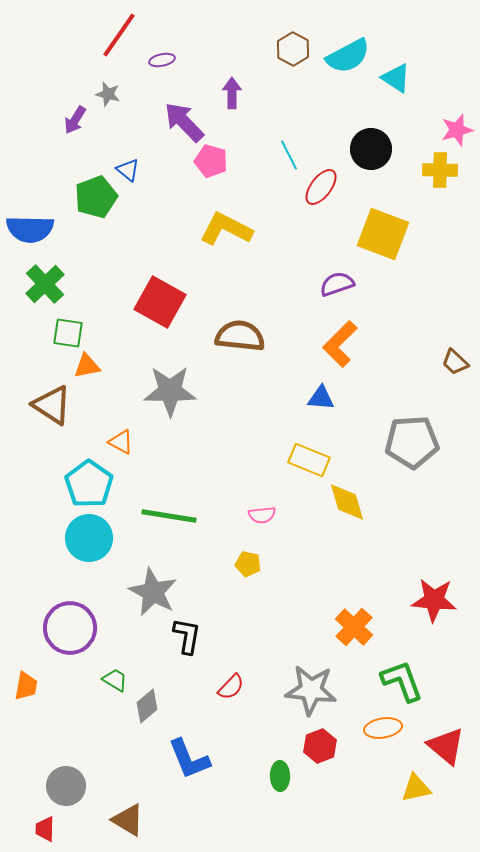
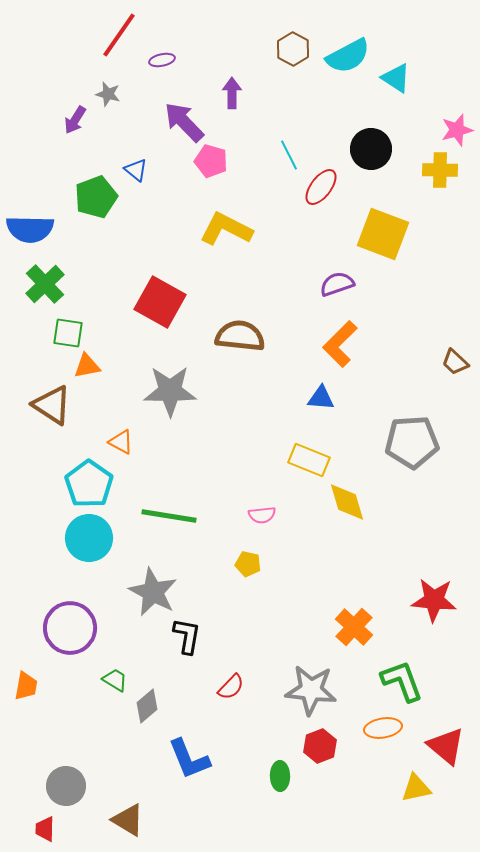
blue triangle at (128, 170): moved 8 px right
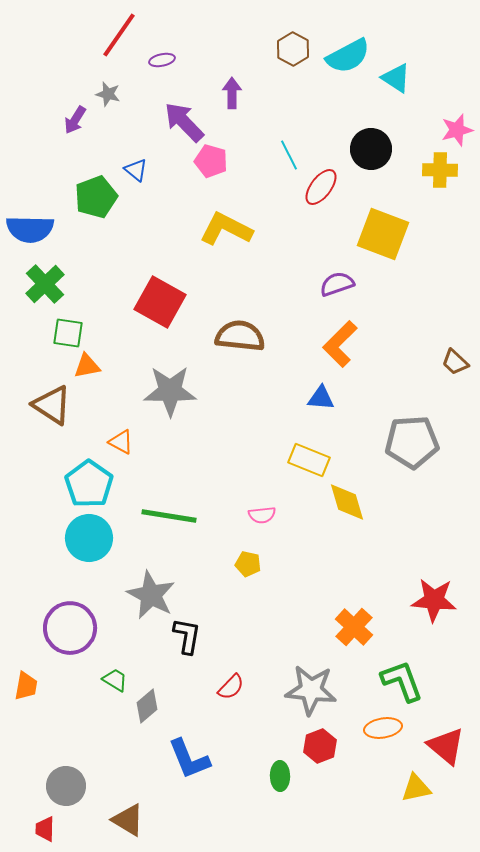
gray star at (153, 592): moved 2 px left, 3 px down
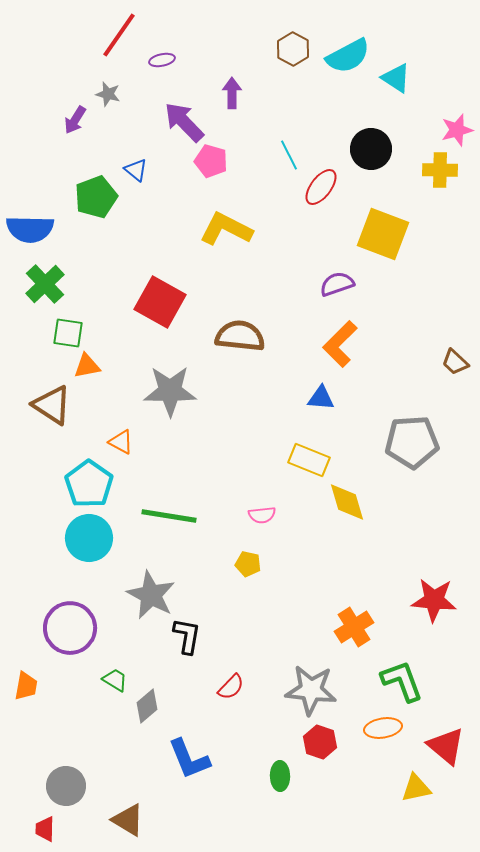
orange cross at (354, 627): rotated 15 degrees clockwise
red hexagon at (320, 746): moved 4 px up; rotated 20 degrees counterclockwise
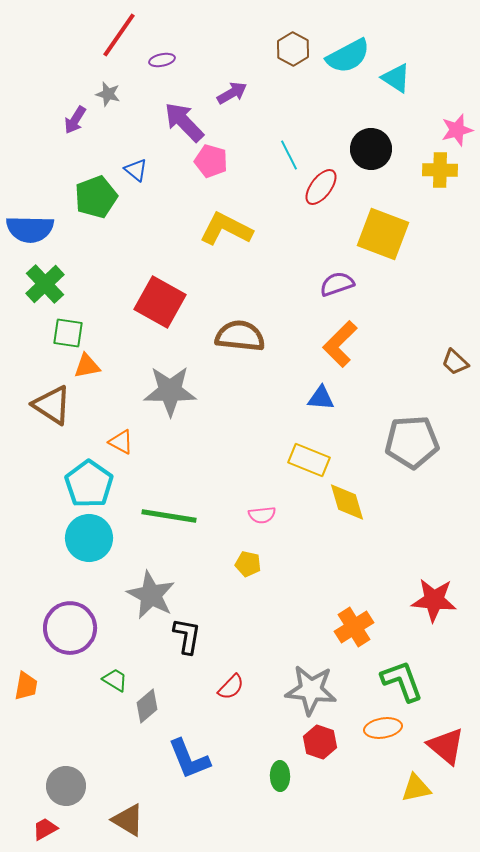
purple arrow at (232, 93): rotated 60 degrees clockwise
red trapezoid at (45, 829): rotated 60 degrees clockwise
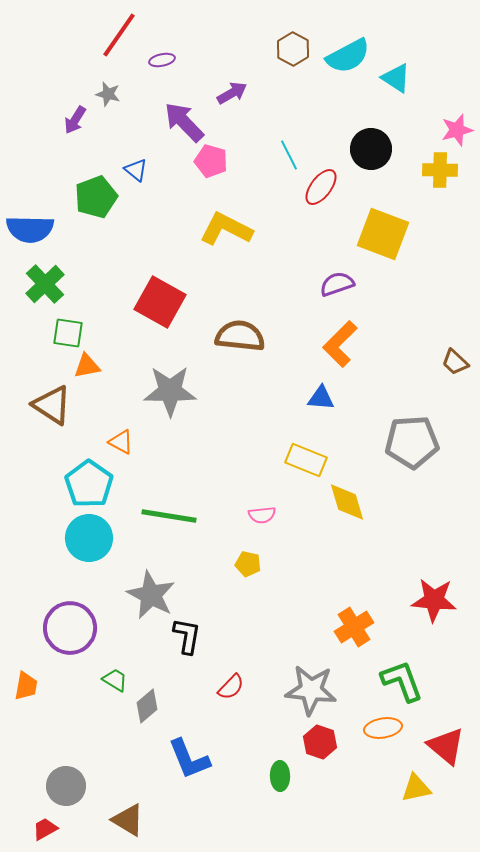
yellow rectangle at (309, 460): moved 3 px left
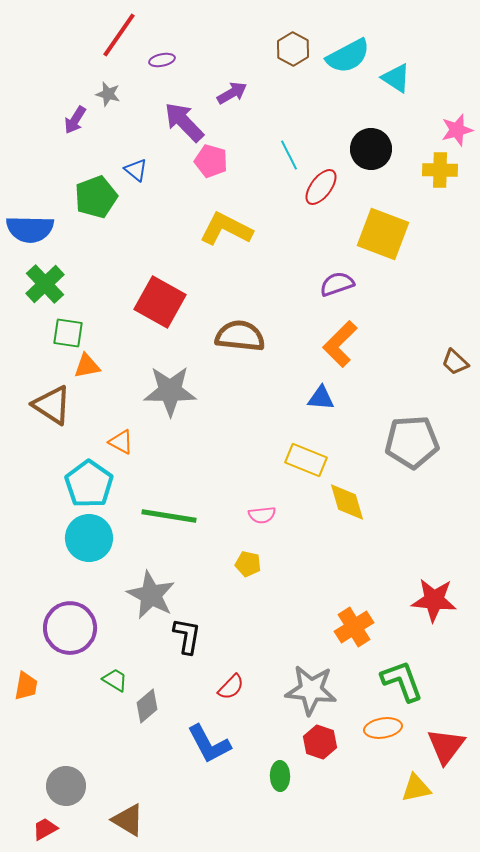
red triangle at (446, 746): rotated 27 degrees clockwise
blue L-shape at (189, 759): moved 20 px right, 15 px up; rotated 6 degrees counterclockwise
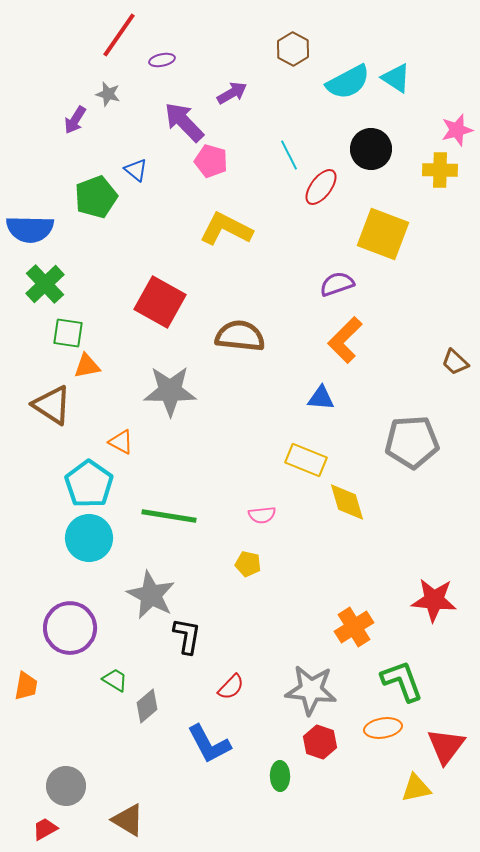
cyan semicircle at (348, 56): moved 26 px down
orange L-shape at (340, 344): moved 5 px right, 4 px up
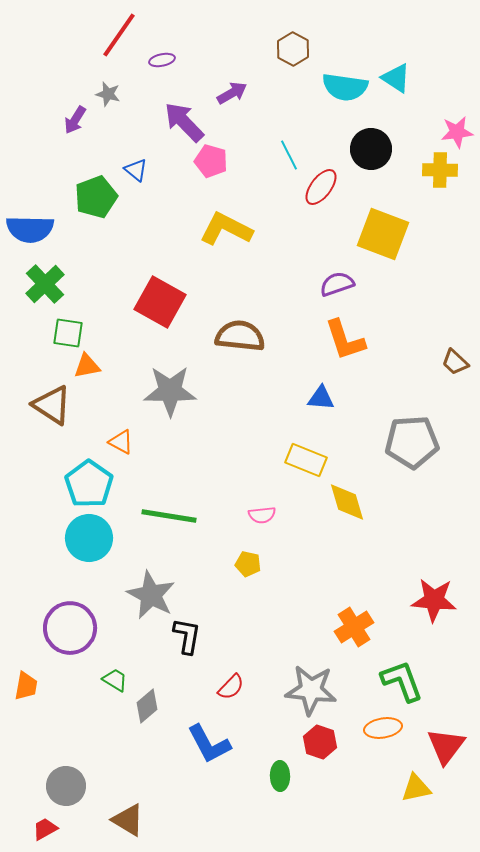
cyan semicircle at (348, 82): moved 3 px left, 5 px down; rotated 36 degrees clockwise
pink star at (457, 130): moved 2 px down; rotated 8 degrees clockwise
orange L-shape at (345, 340): rotated 63 degrees counterclockwise
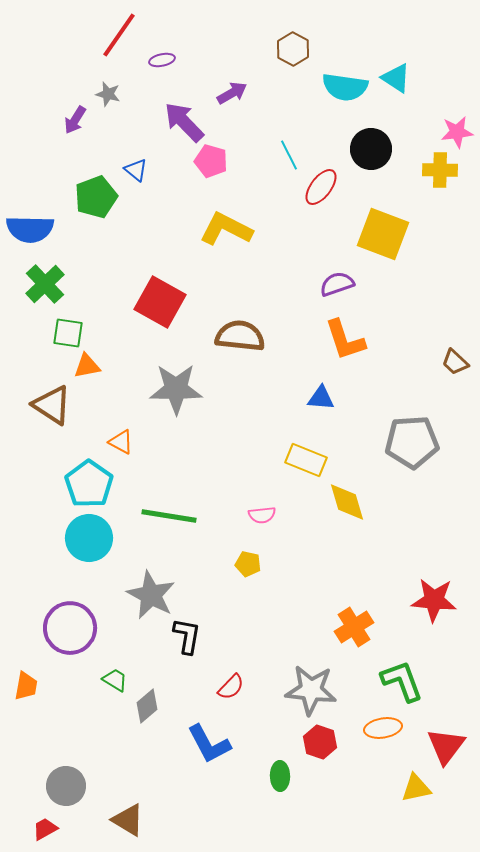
gray star at (170, 391): moved 6 px right, 2 px up
